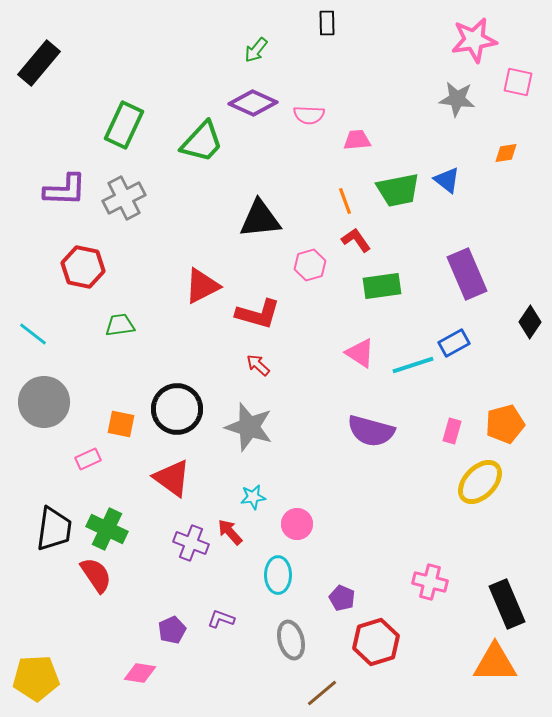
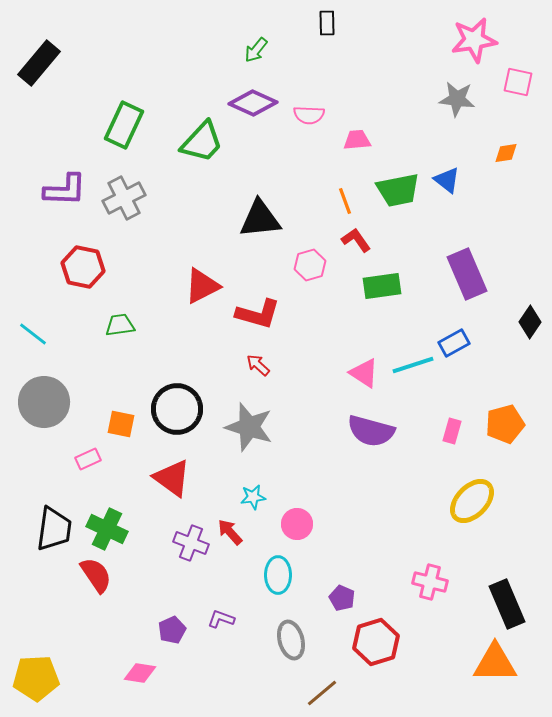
pink triangle at (360, 353): moved 4 px right, 20 px down
yellow ellipse at (480, 482): moved 8 px left, 19 px down
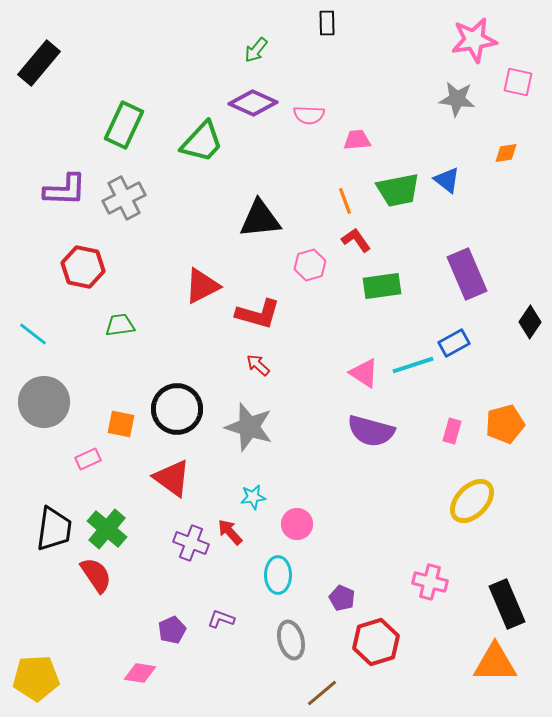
green cross at (107, 529): rotated 15 degrees clockwise
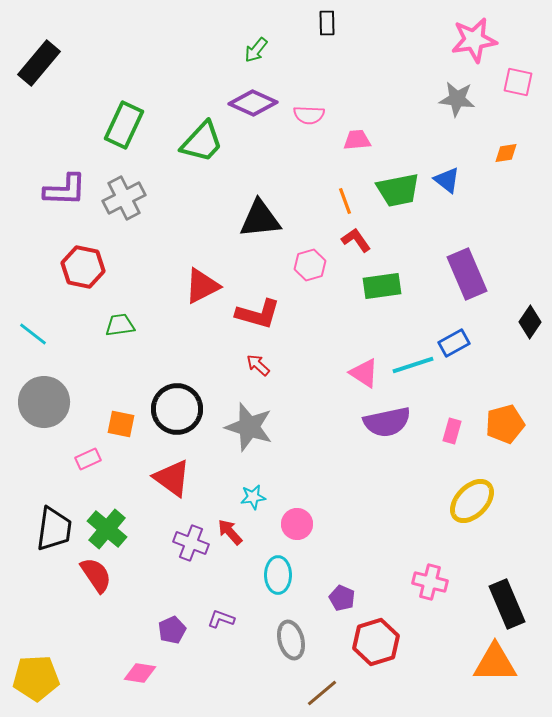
purple semicircle at (371, 431): moved 16 px right, 9 px up; rotated 27 degrees counterclockwise
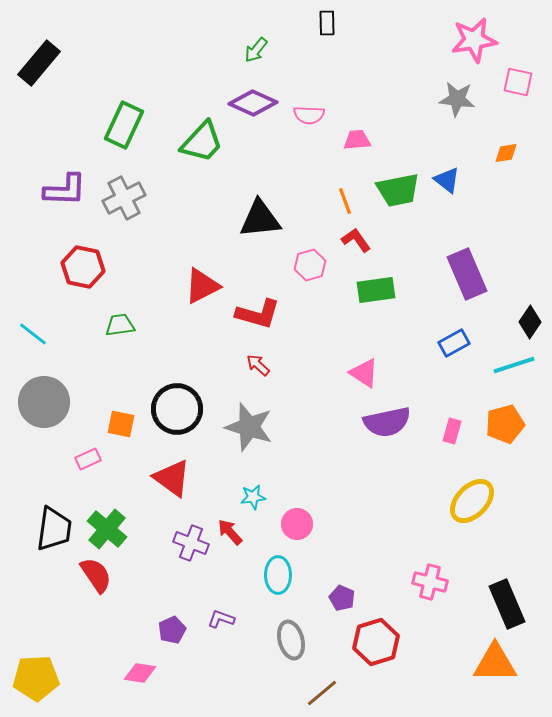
green rectangle at (382, 286): moved 6 px left, 4 px down
cyan line at (413, 365): moved 101 px right
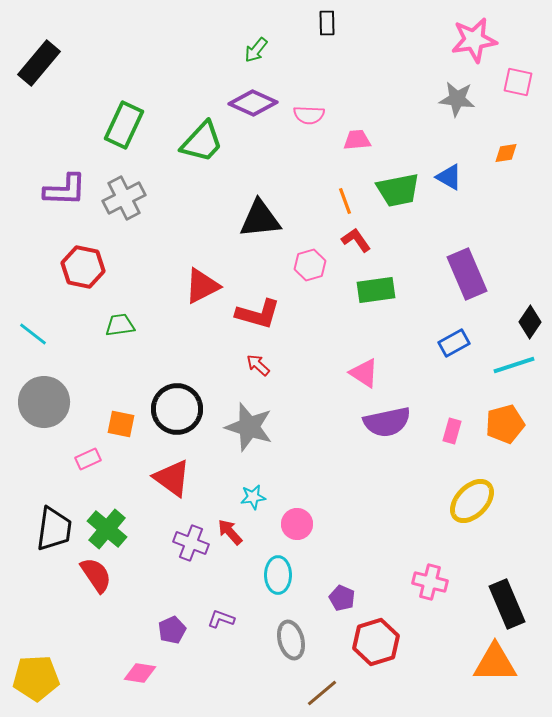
blue triangle at (447, 180): moved 2 px right, 3 px up; rotated 8 degrees counterclockwise
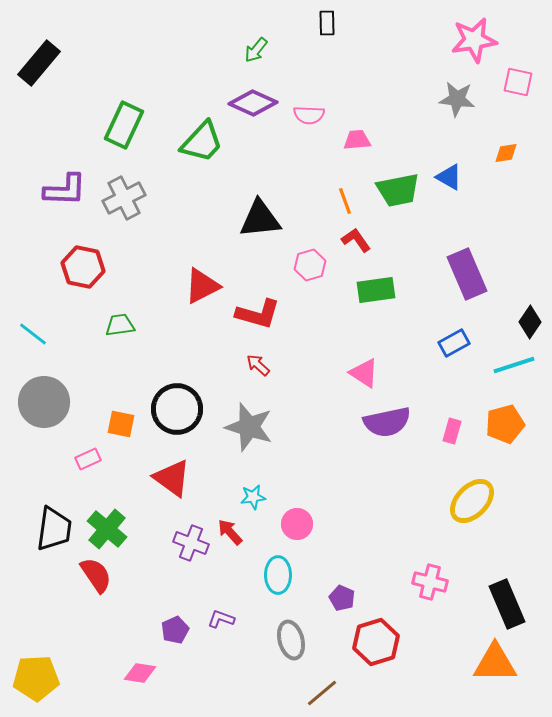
purple pentagon at (172, 630): moved 3 px right
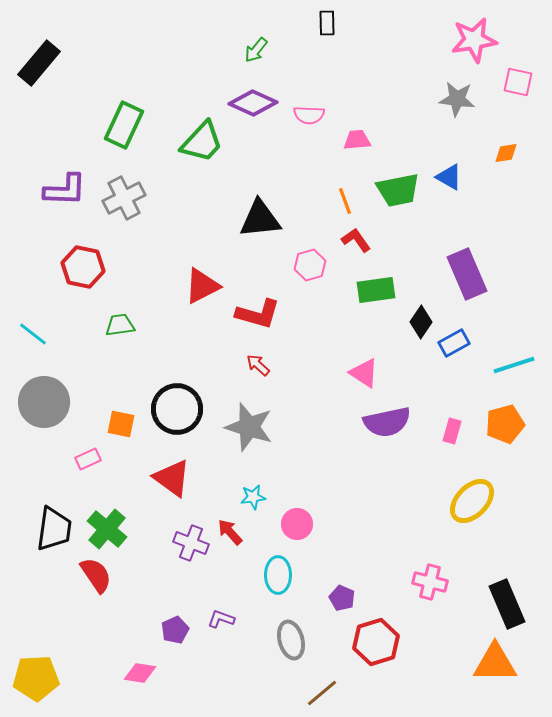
black diamond at (530, 322): moved 109 px left
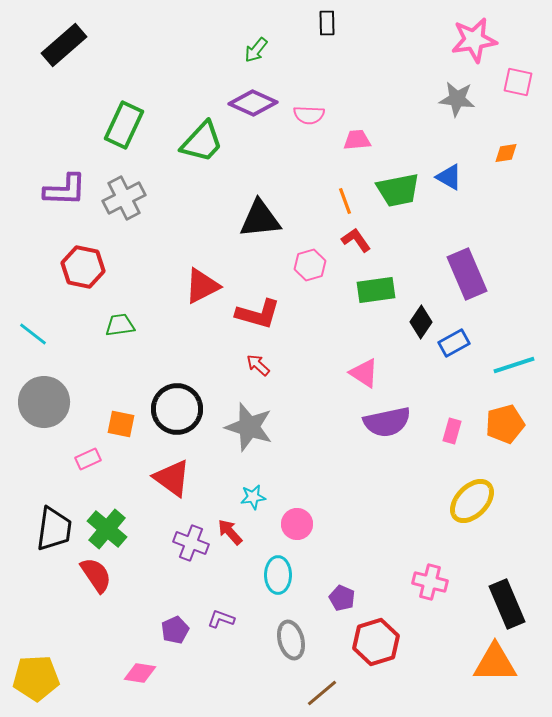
black rectangle at (39, 63): moved 25 px right, 18 px up; rotated 9 degrees clockwise
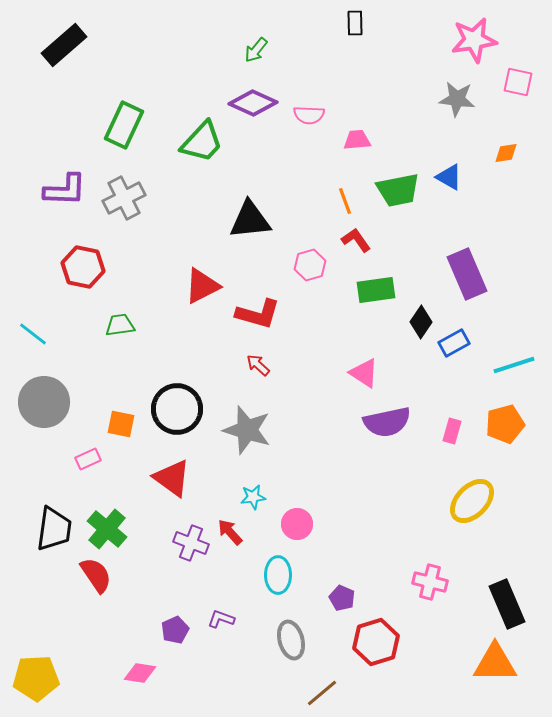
black rectangle at (327, 23): moved 28 px right
black triangle at (260, 219): moved 10 px left, 1 px down
gray star at (249, 427): moved 2 px left, 3 px down
